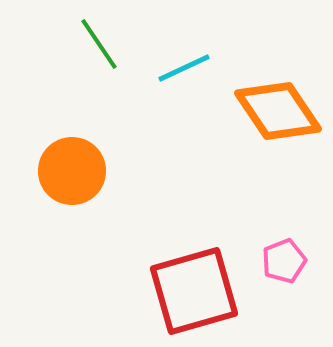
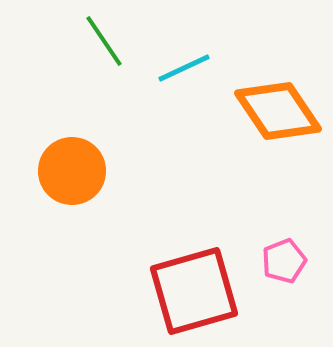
green line: moved 5 px right, 3 px up
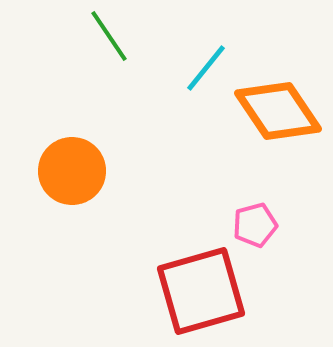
green line: moved 5 px right, 5 px up
cyan line: moved 22 px right; rotated 26 degrees counterclockwise
pink pentagon: moved 29 px left, 36 px up; rotated 6 degrees clockwise
red square: moved 7 px right
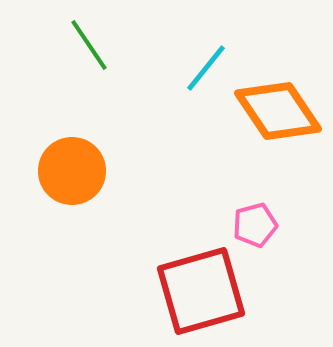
green line: moved 20 px left, 9 px down
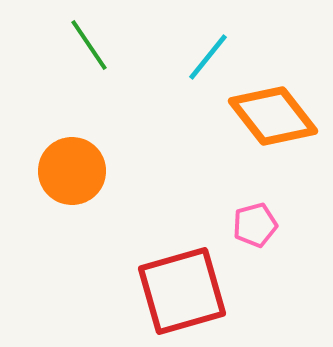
cyan line: moved 2 px right, 11 px up
orange diamond: moved 5 px left, 5 px down; rotated 4 degrees counterclockwise
red square: moved 19 px left
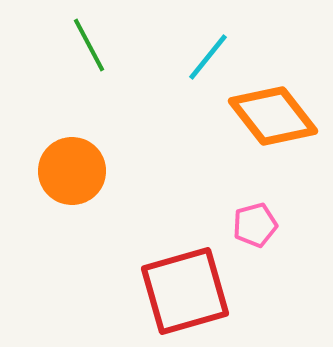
green line: rotated 6 degrees clockwise
red square: moved 3 px right
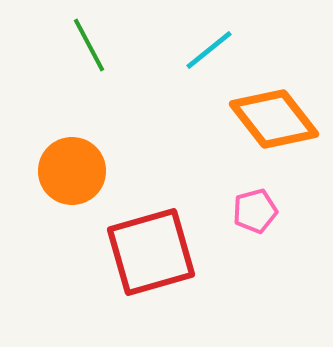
cyan line: moved 1 px right, 7 px up; rotated 12 degrees clockwise
orange diamond: moved 1 px right, 3 px down
pink pentagon: moved 14 px up
red square: moved 34 px left, 39 px up
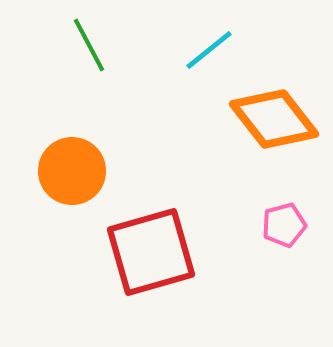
pink pentagon: moved 29 px right, 14 px down
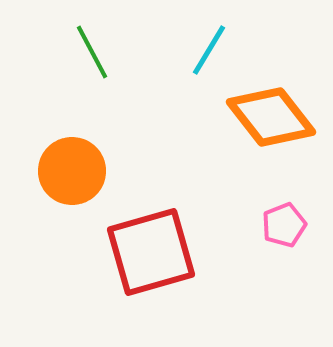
green line: moved 3 px right, 7 px down
cyan line: rotated 20 degrees counterclockwise
orange diamond: moved 3 px left, 2 px up
pink pentagon: rotated 6 degrees counterclockwise
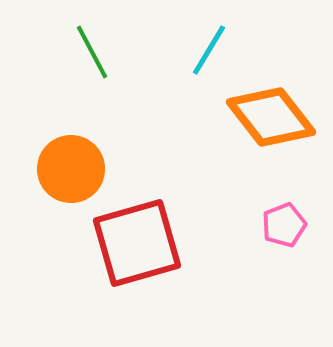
orange circle: moved 1 px left, 2 px up
red square: moved 14 px left, 9 px up
